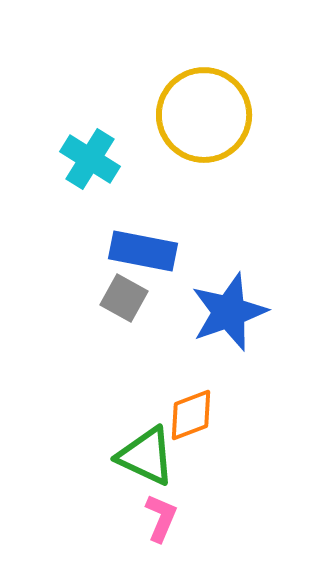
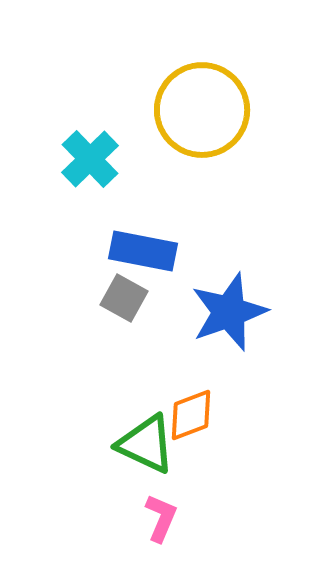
yellow circle: moved 2 px left, 5 px up
cyan cross: rotated 14 degrees clockwise
green triangle: moved 12 px up
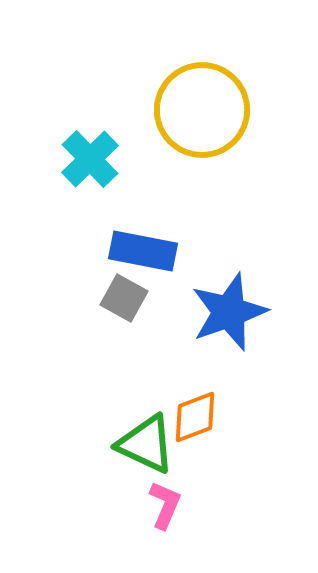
orange diamond: moved 4 px right, 2 px down
pink L-shape: moved 4 px right, 13 px up
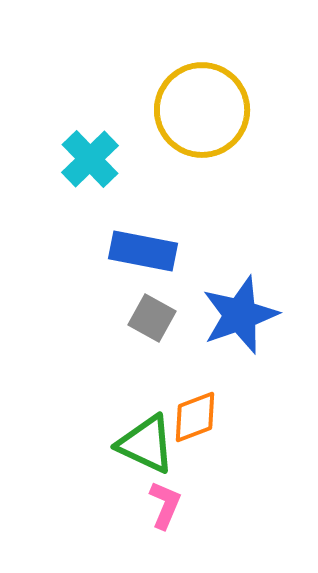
gray square: moved 28 px right, 20 px down
blue star: moved 11 px right, 3 px down
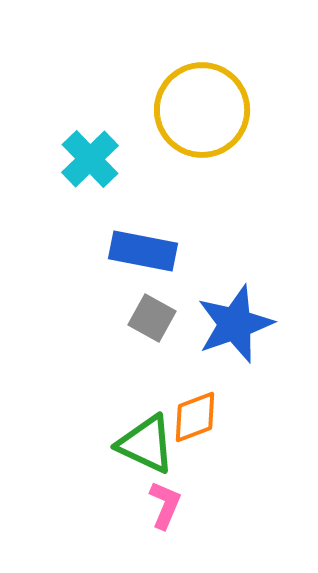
blue star: moved 5 px left, 9 px down
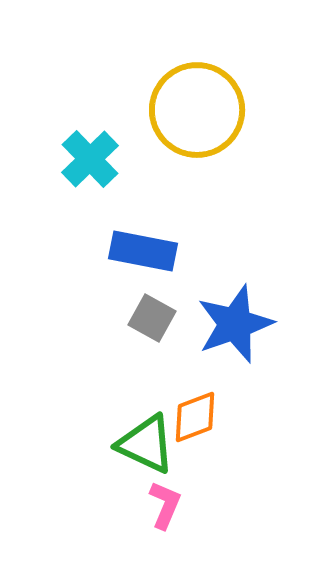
yellow circle: moved 5 px left
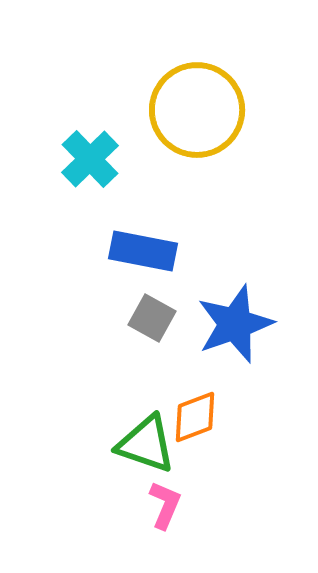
green triangle: rotated 6 degrees counterclockwise
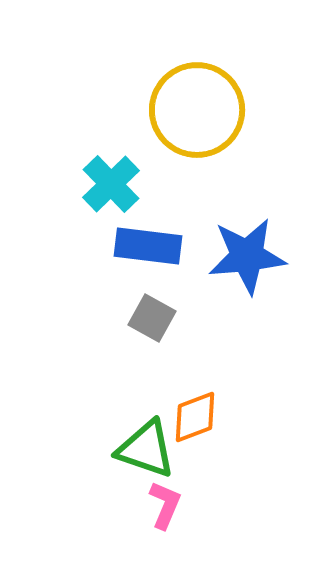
cyan cross: moved 21 px right, 25 px down
blue rectangle: moved 5 px right, 5 px up; rotated 4 degrees counterclockwise
blue star: moved 12 px right, 68 px up; rotated 14 degrees clockwise
green triangle: moved 5 px down
